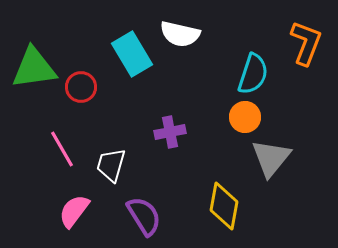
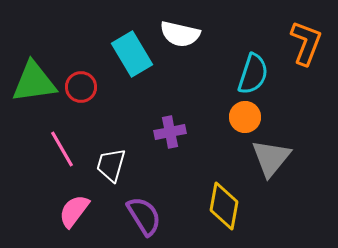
green triangle: moved 14 px down
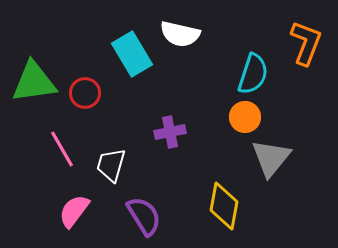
red circle: moved 4 px right, 6 px down
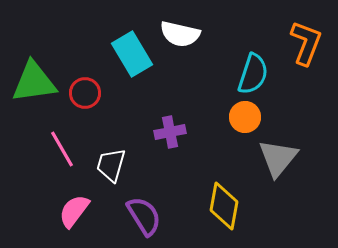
gray triangle: moved 7 px right
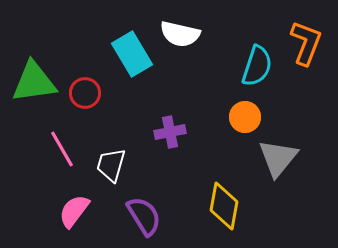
cyan semicircle: moved 4 px right, 8 px up
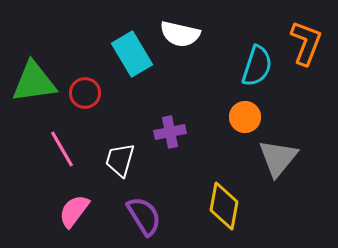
white trapezoid: moved 9 px right, 5 px up
